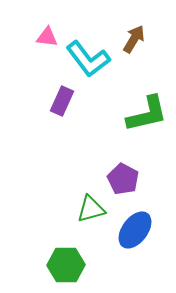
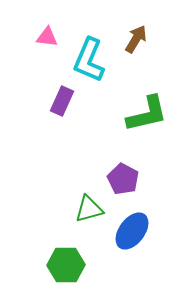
brown arrow: moved 2 px right
cyan L-shape: moved 1 px right, 1 px down; rotated 60 degrees clockwise
green triangle: moved 2 px left
blue ellipse: moved 3 px left, 1 px down
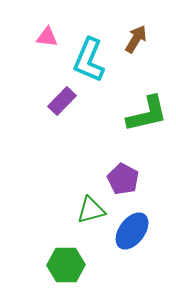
purple rectangle: rotated 20 degrees clockwise
green triangle: moved 2 px right, 1 px down
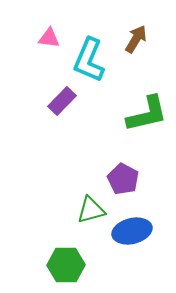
pink triangle: moved 2 px right, 1 px down
blue ellipse: rotated 39 degrees clockwise
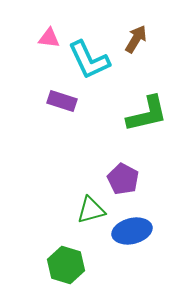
cyan L-shape: rotated 48 degrees counterclockwise
purple rectangle: rotated 64 degrees clockwise
green hexagon: rotated 18 degrees clockwise
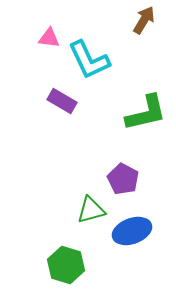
brown arrow: moved 8 px right, 19 px up
purple rectangle: rotated 12 degrees clockwise
green L-shape: moved 1 px left, 1 px up
blue ellipse: rotated 6 degrees counterclockwise
